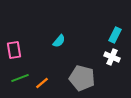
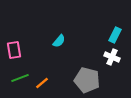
gray pentagon: moved 5 px right, 2 px down
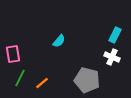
pink rectangle: moved 1 px left, 4 px down
green line: rotated 42 degrees counterclockwise
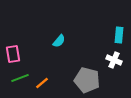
cyan rectangle: moved 4 px right; rotated 21 degrees counterclockwise
white cross: moved 2 px right, 3 px down
green line: rotated 42 degrees clockwise
